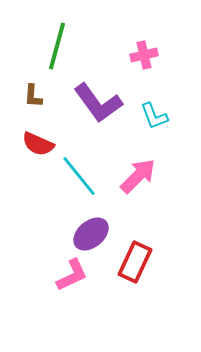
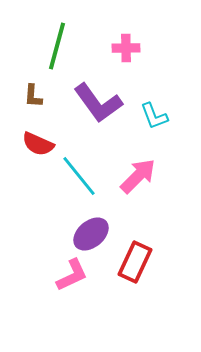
pink cross: moved 18 px left, 7 px up; rotated 12 degrees clockwise
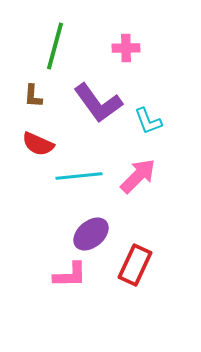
green line: moved 2 px left
cyan L-shape: moved 6 px left, 5 px down
cyan line: rotated 57 degrees counterclockwise
red rectangle: moved 3 px down
pink L-shape: moved 2 px left; rotated 24 degrees clockwise
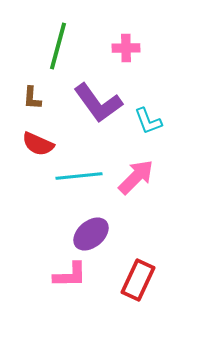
green line: moved 3 px right
brown L-shape: moved 1 px left, 2 px down
pink arrow: moved 2 px left, 1 px down
red rectangle: moved 3 px right, 15 px down
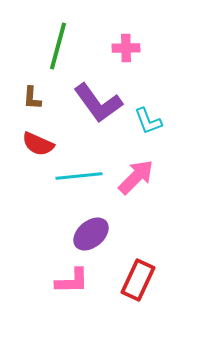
pink L-shape: moved 2 px right, 6 px down
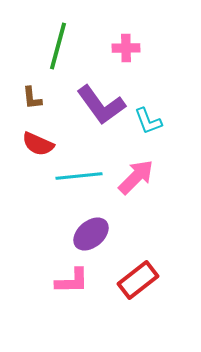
brown L-shape: rotated 10 degrees counterclockwise
purple L-shape: moved 3 px right, 2 px down
red rectangle: rotated 27 degrees clockwise
